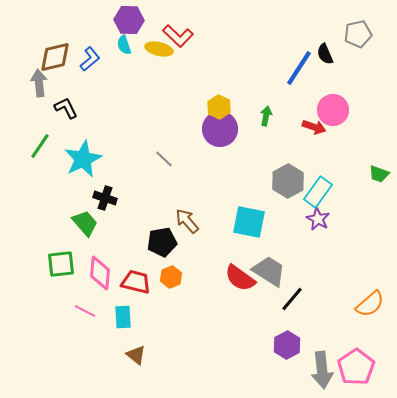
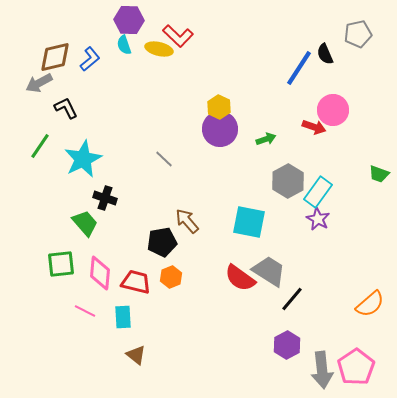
gray arrow at (39, 83): rotated 112 degrees counterclockwise
green arrow at (266, 116): moved 23 px down; rotated 60 degrees clockwise
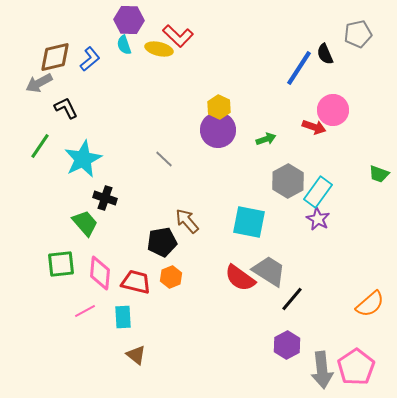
purple circle at (220, 129): moved 2 px left, 1 px down
pink line at (85, 311): rotated 55 degrees counterclockwise
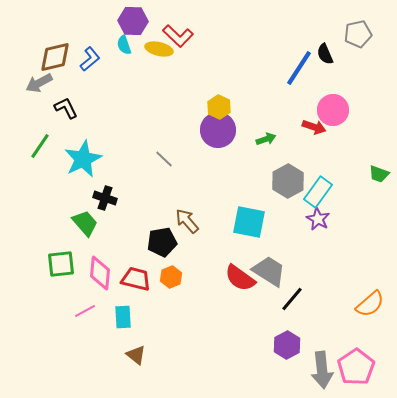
purple hexagon at (129, 20): moved 4 px right, 1 px down
red trapezoid at (136, 282): moved 3 px up
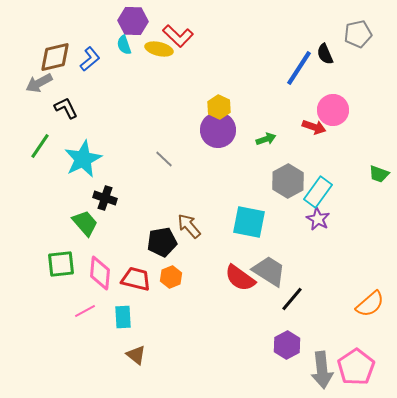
brown arrow at (187, 221): moved 2 px right, 5 px down
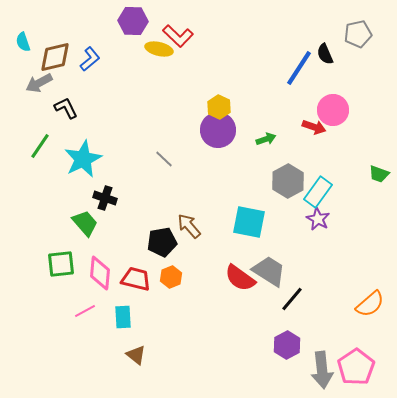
cyan semicircle at (124, 45): moved 101 px left, 3 px up
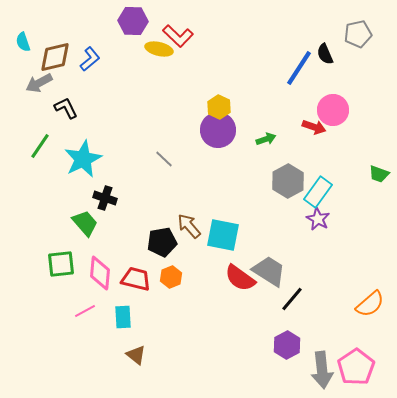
cyan square at (249, 222): moved 26 px left, 13 px down
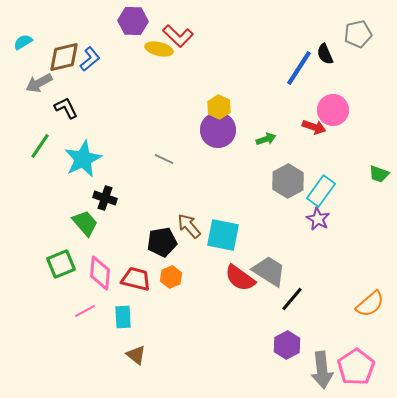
cyan semicircle at (23, 42): rotated 78 degrees clockwise
brown diamond at (55, 57): moved 9 px right
gray line at (164, 159): rotated 18 degrees counterclockwise
cyan rectangle at (318, 192): moved 3 px right, 1 px up
green square at (61, 264): rotated 16 degrees counterclockwise
